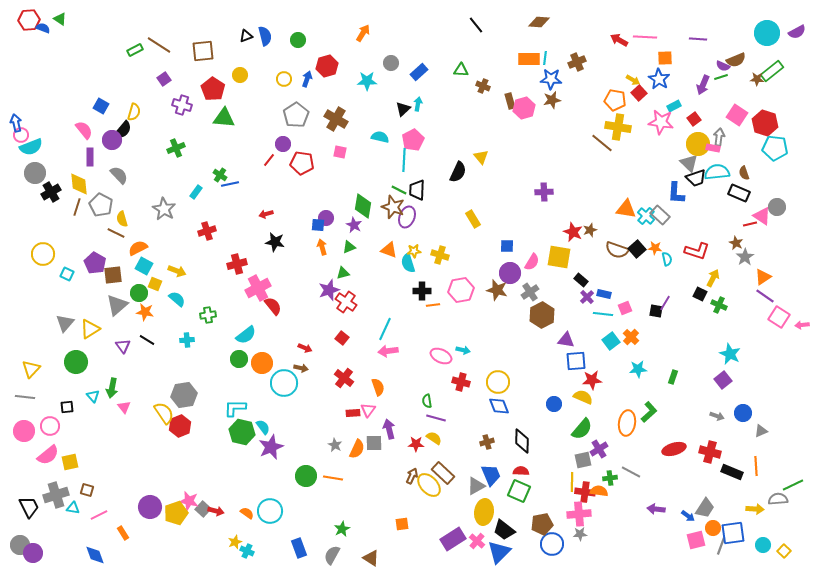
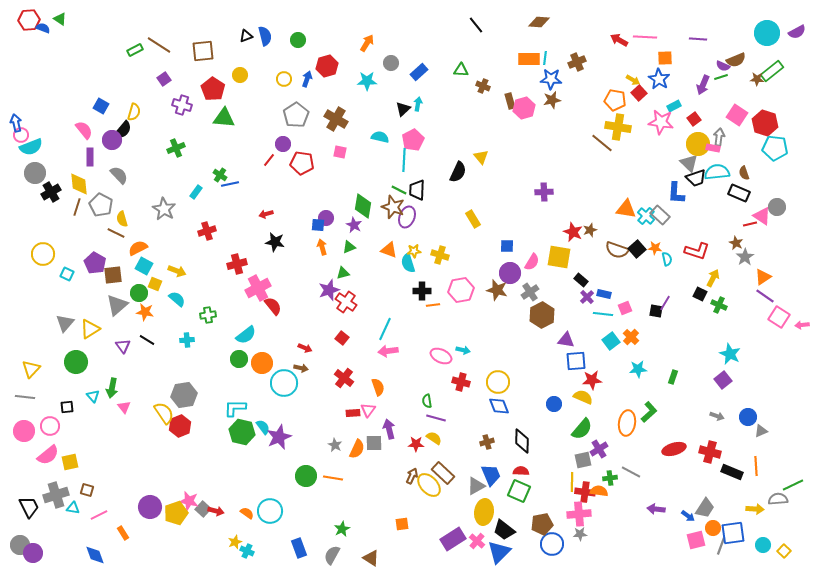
orange arrow at (363, 33): moved 4 px right, 10 px down
blue circle at (743, 413): moved 5 px right, 4 px down
purple star at (271, 447): moved 8 px right, 10 px up
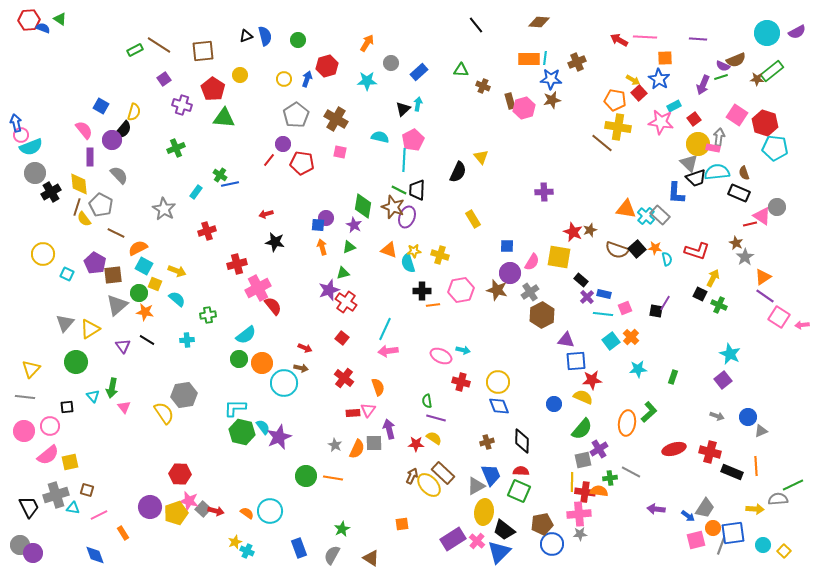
yellow semicircle at (122, 219): moved 38 px left; rotated 21 degrees counterclockwise
red hexagon at (180, 426): moved 48 px down; rotated 25 degrees clockwise
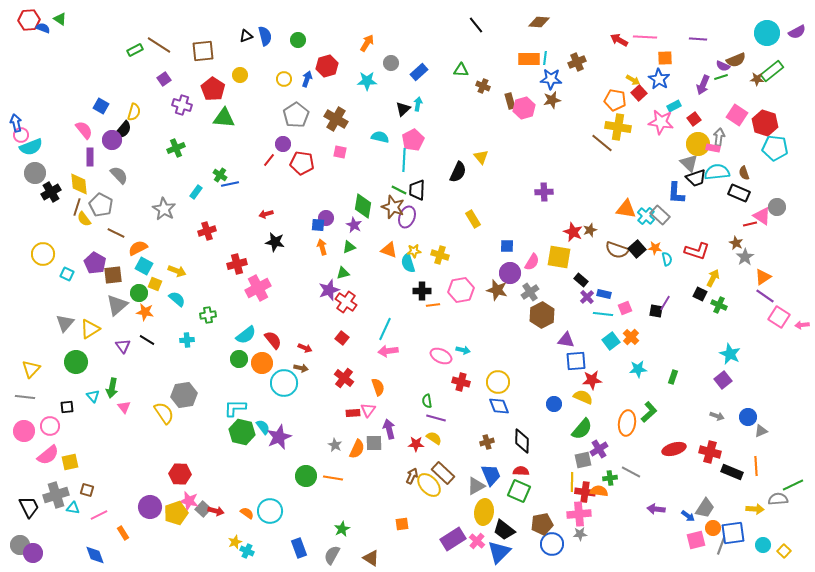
red semicircle at (273, 306): moved 34 px down
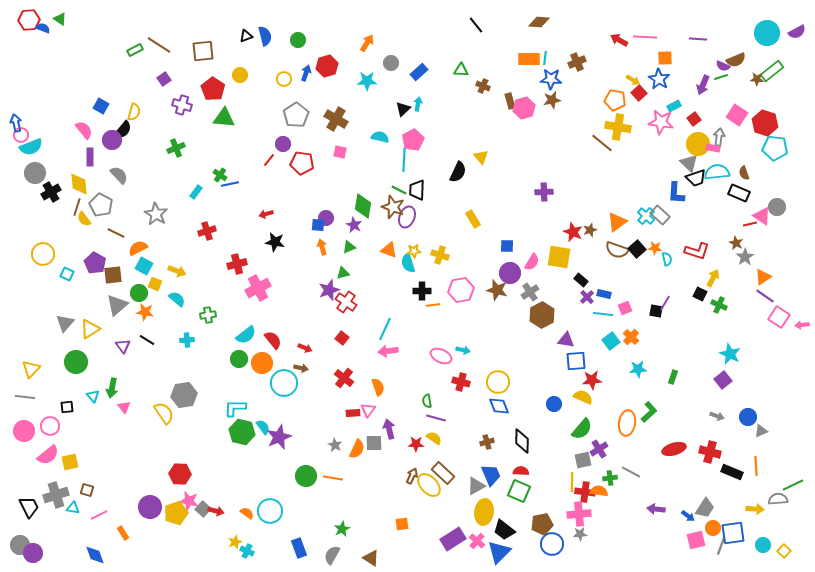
blue arrow at (307, 79): moved 1 px left, 6 px up
gray star at (164, 209): moved 8 px left, 5 px down
orange triangle at (626, 209): moved 9 px left, 13 px down; rotated 45 degrees counterclockwise
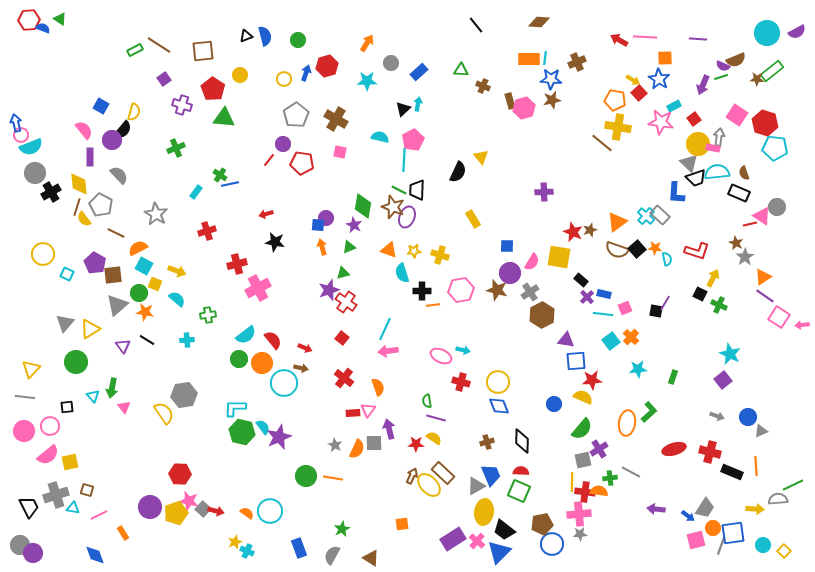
cyan semicircle at (408, 263): moved 6 px left, 10 px down
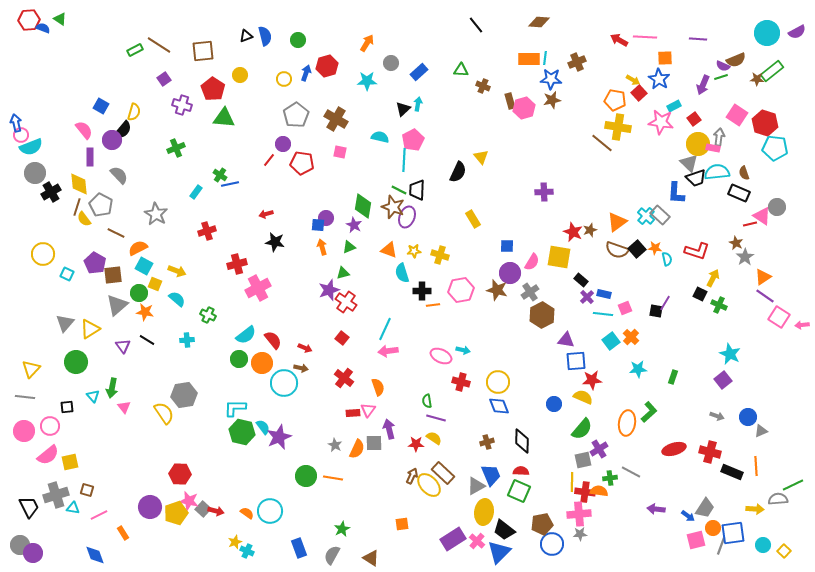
green cross at (208, 315): rotated 35 degrees clockwise
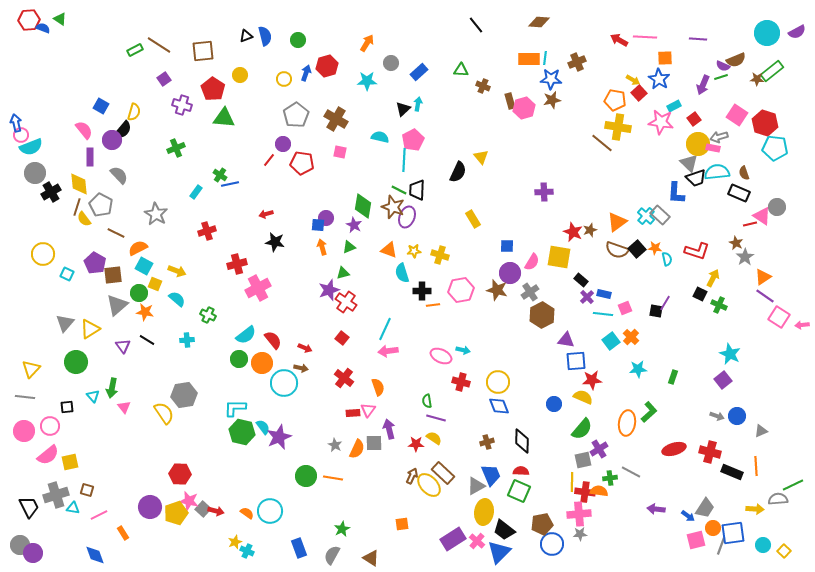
gray arrow at (719, 137): rotated 114 degrees counterclockwise
blue circle at (748, 417): moved 11 px left, 1 px up
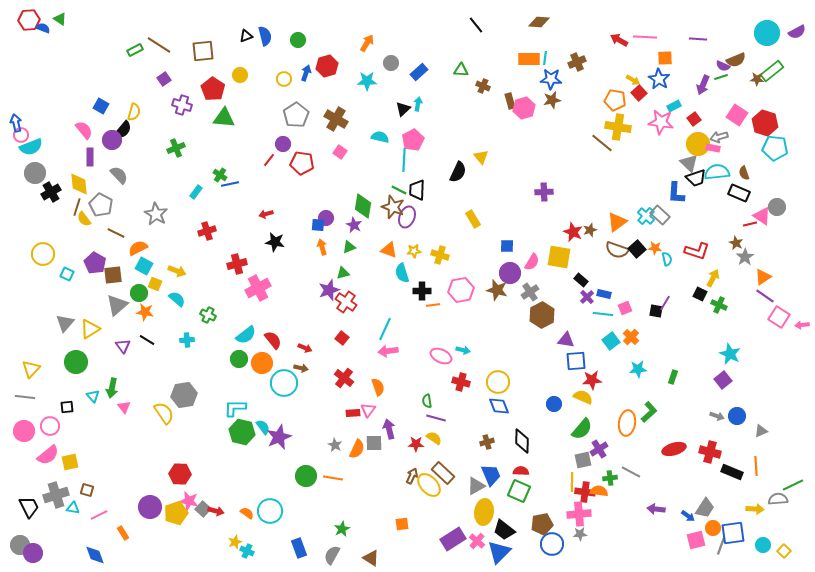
pink square at (340, 152): rotated 24 degrees clockwise
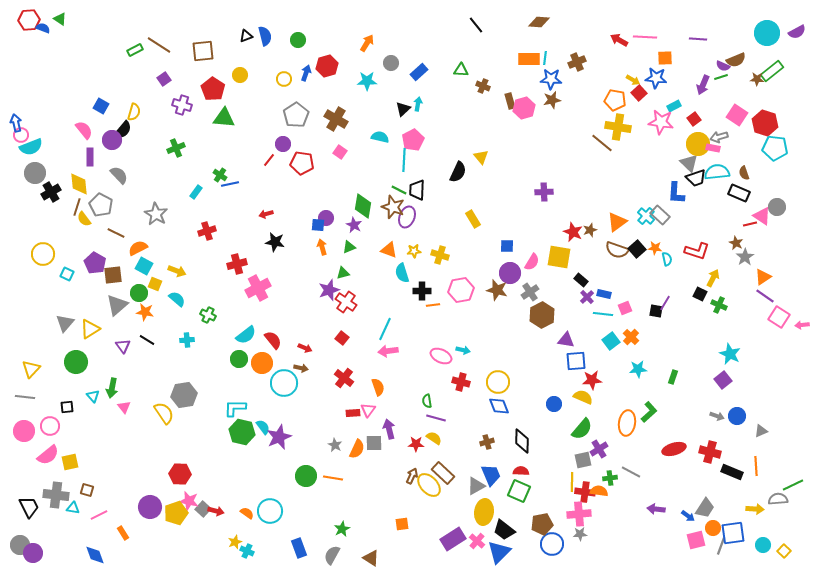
blue star at (659, 79): moved 3 px left, 1 px up; rotated 25 degrees counterclockwise
gray cross at (56, 495): rotated 25 degrees clockwise
